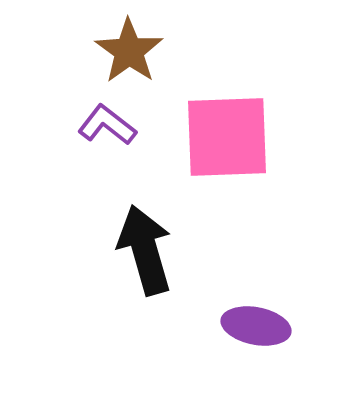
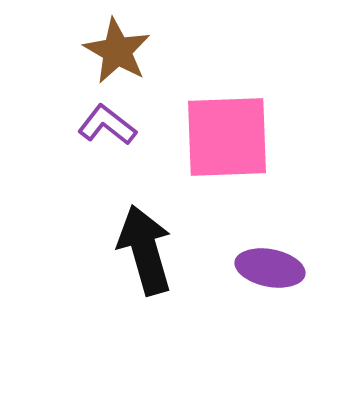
brown star: moved 12 px left; rotated 6 degrees counterclockwise
purple ellipse: moved 14 px right, 58 px up
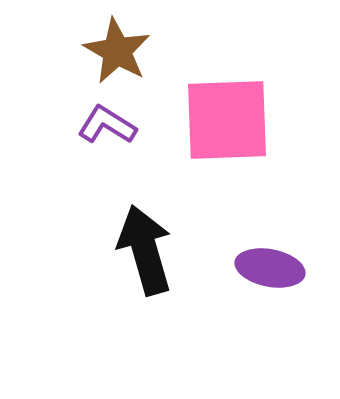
purple L-shape: rotated 6 degrees counterclockwise
pink square: moved 17 px up
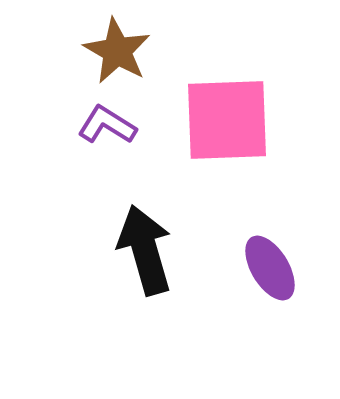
purple ellipse: rotated 48 degrees clockwise
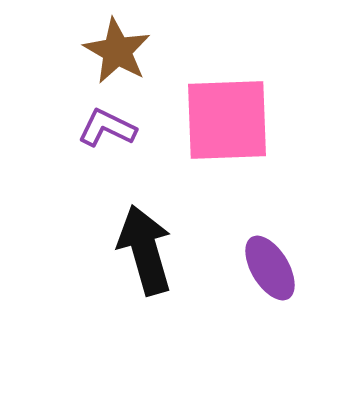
purple L-shape: moved 3 px down; rotated 6 degrees counterclockwise
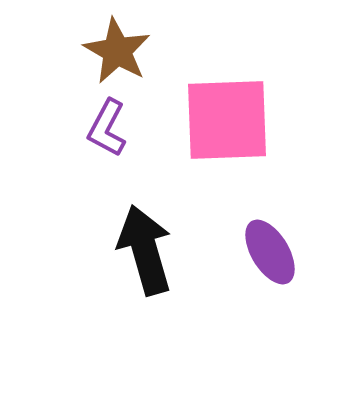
purple L-shape: rotated 88 degrees counterclockwise
purple ellipse: moved 16 px up
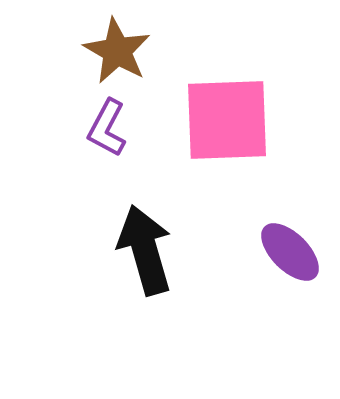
purple ellipse: moved 20 px right; rotated 14 degrees counterclockwise
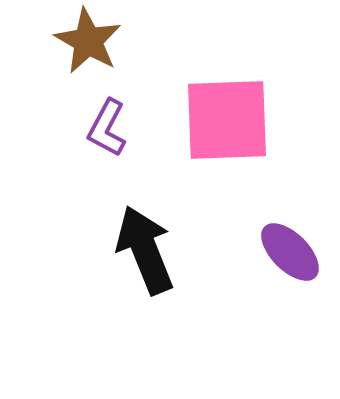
brown star: moved 29 px left, 10 px up
black arrow: rotated 6 degrees counterclockwise
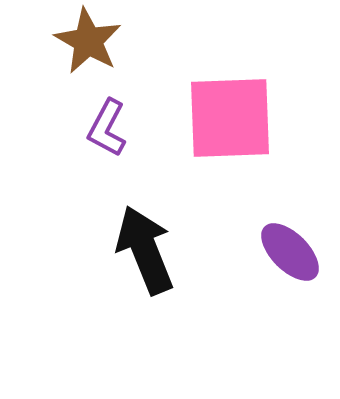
pink square: moved 3 px right, 2 px up
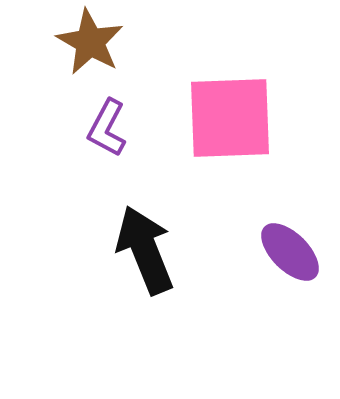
brown star: moved 2 px right, 1 px down
